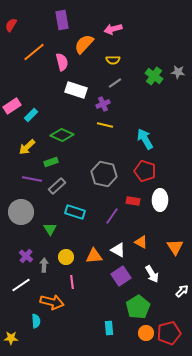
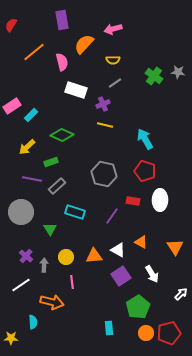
white arrow at (182, 291): moved 1 px left, 3 px down
cyan semicircle at (36, 321): moved 3 px left, 1 px down
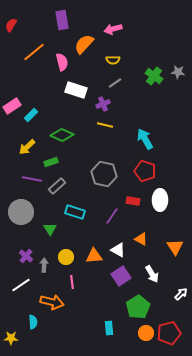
orange triangle at (141, 242): moved 3 px up
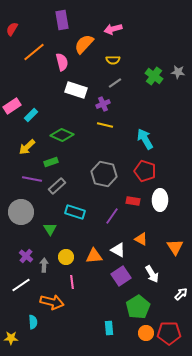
red semicircle at (11, 25): moved 1 px right, 4 px down
red pentagon at (169, 333): rotated 15 degrees clockwise
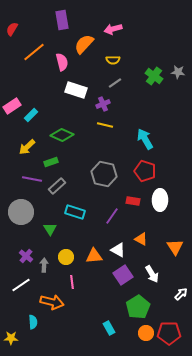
purple square at (121, 276): moved 2 px right, 1 px up
cyan rectangle at (109, 328): rotated 24 degrees counterclockwise
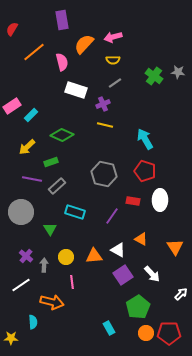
pink arrow at (113, 29): moved 8 px down
white arrow at (152, 274): rotated 12 degrees counterclockwise
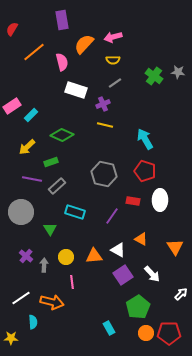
white line at (21, 285): moved 13 px down
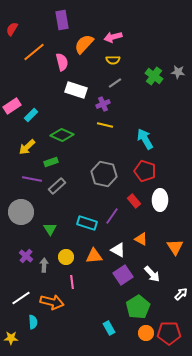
red rectangle at (133, 201): moved 1 px right; rotated 40 degrees clockwise
cyan rectangle at (75, 212): moved 12 px right, 11 px down
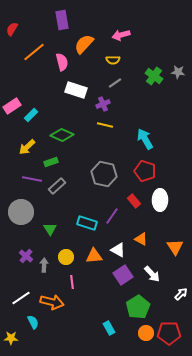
pink arrow at (113, 37): moved 8 px right, 2 px up
cyan semicircle at (33, 322): rotated 24 degrees counterclockwise
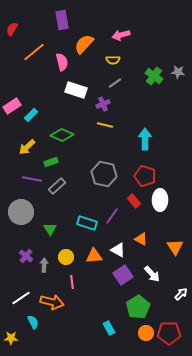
cyan arrow at (145, 139): rotated 30 degrees clockwise
red pentagon at (145, 171): moved 5 px down
